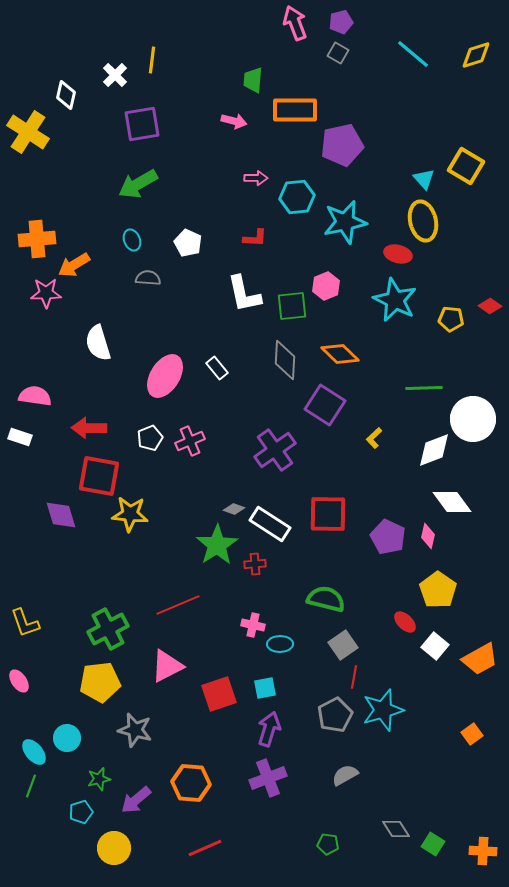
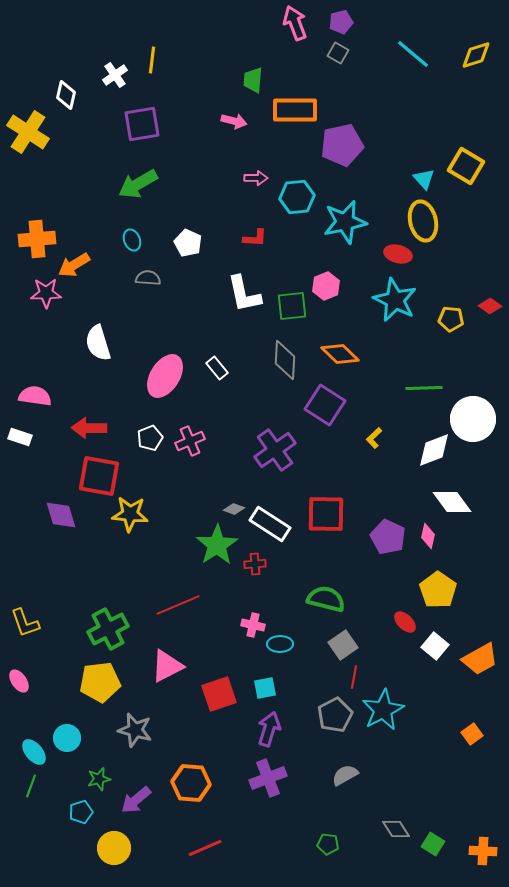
white cross at (115, 75): rotated 10 degrees clockwise
red square at (328, 514): moved 2 px left
cyan star at (383, 710): rotated 12 degrees counterclockwise
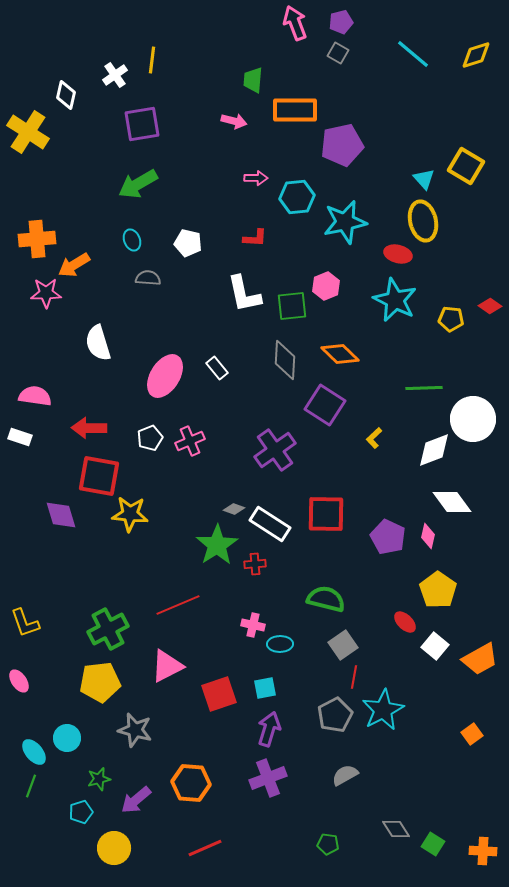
white pentagon at (188, 243): rotated 12 degrees counterclockwise
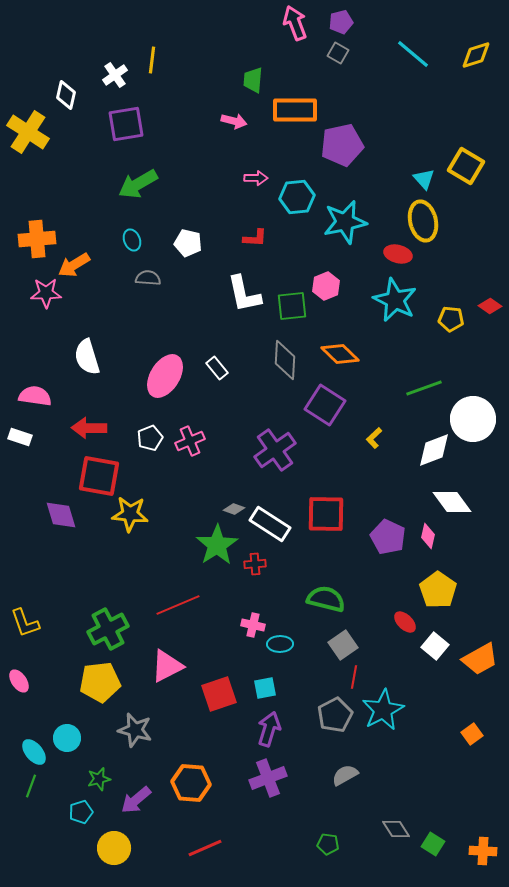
purple square at (142, 124): moved 16 px left
white semicircle at (98, 343): moved 11 px left, 14 px down
green line at (424, 388): rotated 18 degrees counterclockwise
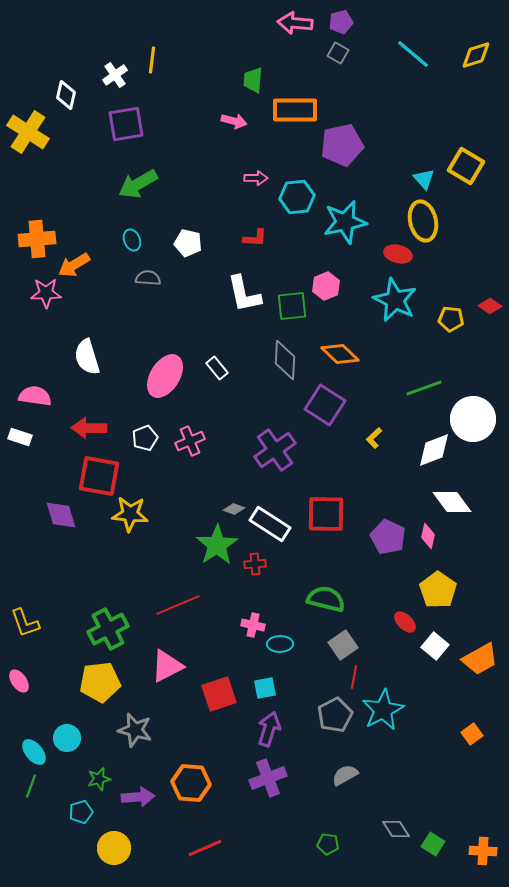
pink arrow at (295, 23): rotated 64 degrees counterclockwise
white pentagon at (150, 438): moved 5 px left
purple arrow at (136, 800): moved 2 px right, 3 px up; rotated 144 degrees counterclockwise
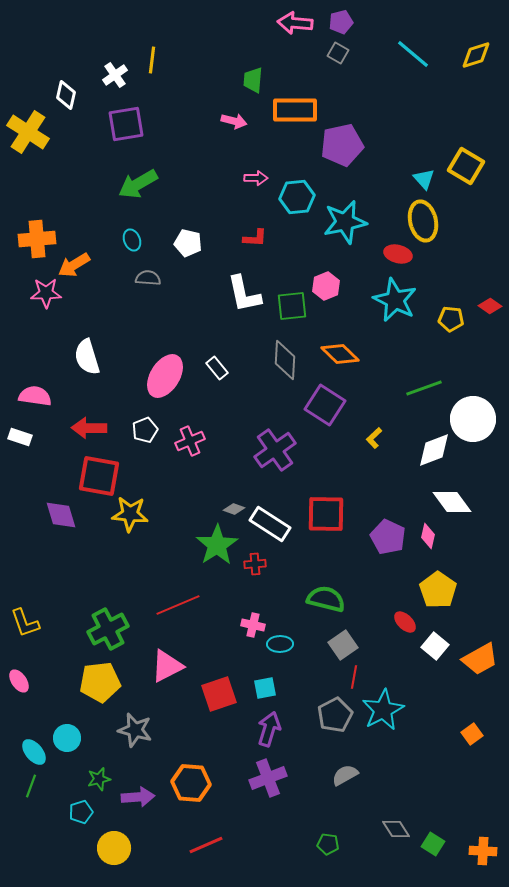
white pentagon at (145, 438): moved 8 px up
red line at (205, 848): moved 1 px right, 3 px up
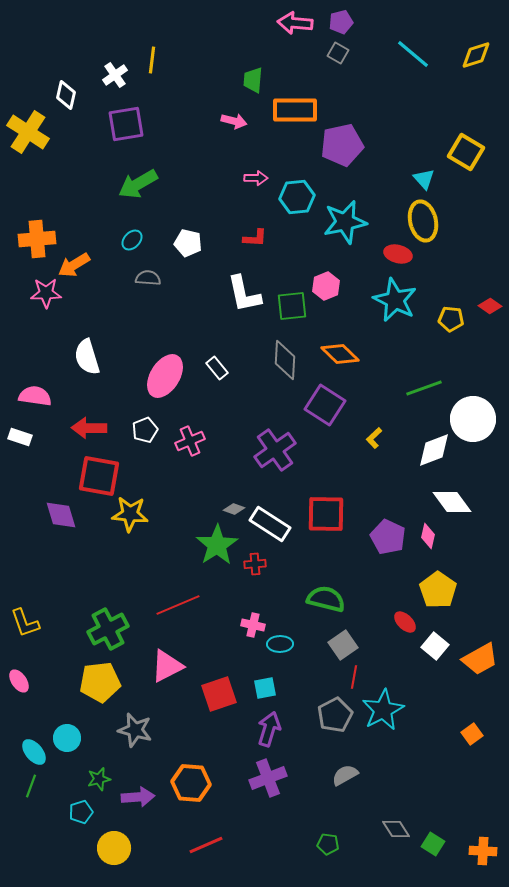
yellow square at (466, 166): moved 14 px up
cyan ellipse at (132, 240): rotated 65 degrees clockwise
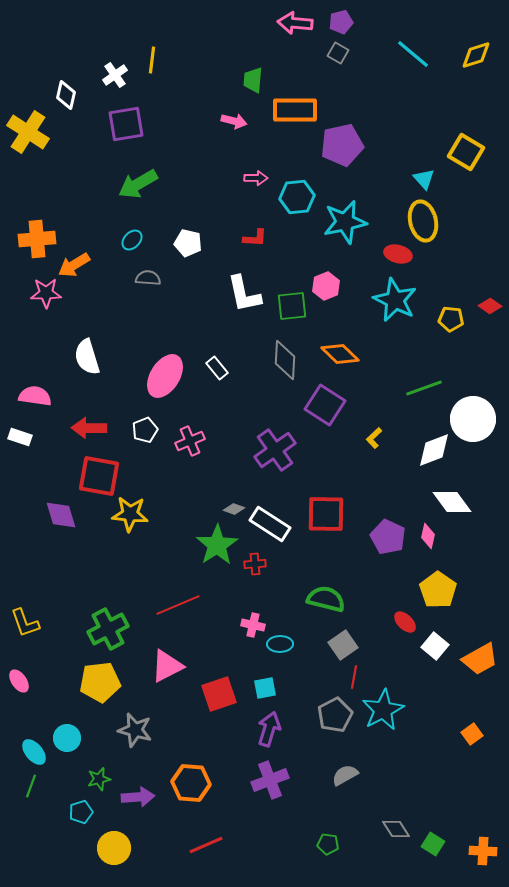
purple cross at (268, 778): moved 2 px right, 2 px down
